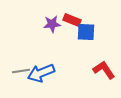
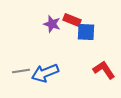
purple star: rotated 24 degrees clockwise
blue arrow: moved 4 px right
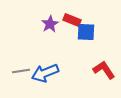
purple star: moved 2 px left; rotated 24 degrees clockwise
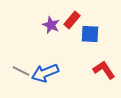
red rectangle: rotated 72 degrees counterclockwise
purple star: moved 1 px right, 1 px down; rotated 18 degrees counterclockwise
blue square: moved 4 px right, 2 px down
gray line: rotated 36 degrees clockwise
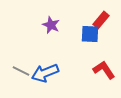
red rectangle: moved 29 px right
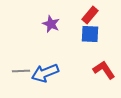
red rectangle: moved 11 px left, 5 px up
purple star: moved 1 px up
gray line: rotated 30 degrees counterclockwise
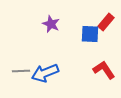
red rectangle: moved 16 px right, 7 px down
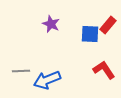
red rectangle: moved 2 px right, 3 px down
blue arrow: moved 2 px right, 7 px down
